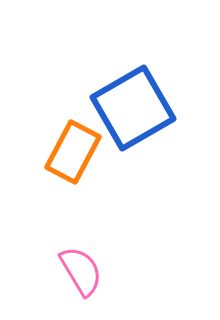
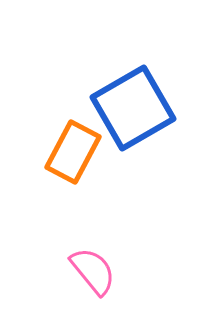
pink semicircle: moved 12 px right; rotated 8 degrees counterclockwise
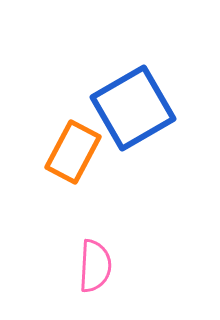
pink semicircle: moved 2 px right, 5 px up; rotated 42 degrees clockwise
